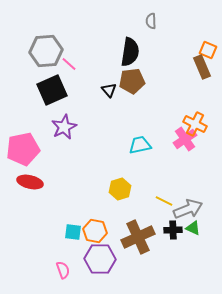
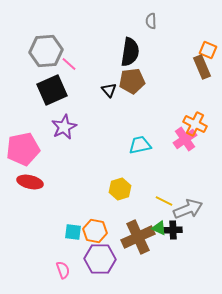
green triangle: moved 34 px left
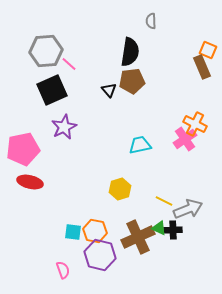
purple hexagon: moved 4 px up; rotated 12 degrees clockwise
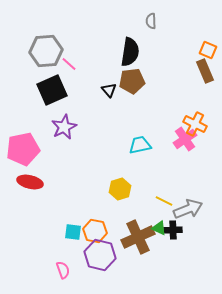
brown rectangle: moved 3 px right, 4 px down
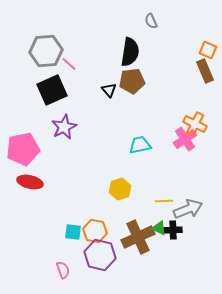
gray semicircle: rotated 21 degrees counterclockwise
yellow line: rotated 30 degrees counterclockwise
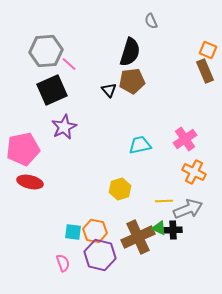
black semicircle: rotated 8 degrees clockwise
orange cross: moved 1 px left, 48 px down
pink semicircle: moved 7 px up
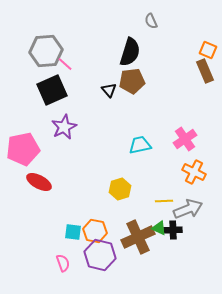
pink line: moved 4 px left
red ellipse: moved 9 px right; rotated 15 degrees clockwise
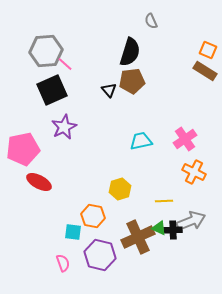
brown rectangle: rotated 35 degrees counterclockwise
cyan trapezoid: moved 1 px right, 4 px up
gray arrow: moved 3 px right, 12 px down
orange hexagon: moved 2 px left, 15 px up
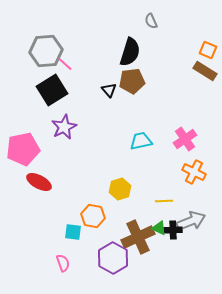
black square: rotated 8 degrees counterclockwise
purple hexagon: moved 13 px right, 3 px down; rotated 16 degrees clockwise
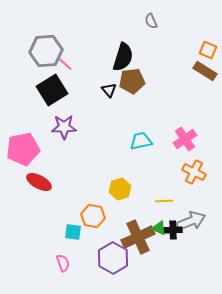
black semicircle: moved 7 px left, 5 px down
purple star: rotated 25 degrees clockwise
